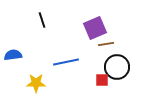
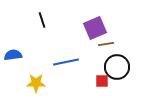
red square: moved 1 px down
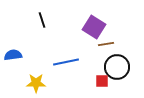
purple square: moved 1 px left, 1 px up; rotated 35 degrees counterclockwise
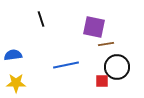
black line: moved 1 px left, 1 px up
purple square: rotated 20 degrees counterclockwise
blue line: moved 3 px down
yellow star: moved 20 px left
